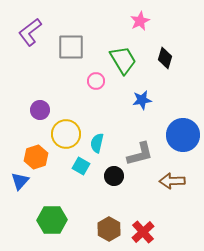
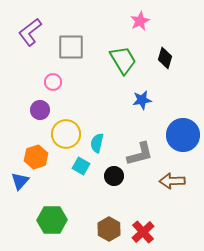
pink circle: moved 43 px left, 1 px down
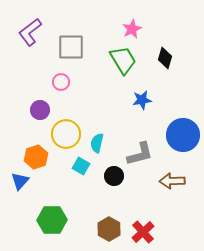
pink star: moved 8 px left, 8 px down
pink circle: moved 8 px right
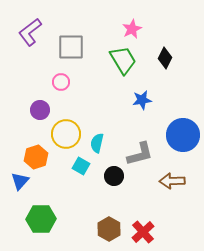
black diamond: rotated 10 degrees clockwise
green hexagon: moved 11 px left, 1 px up
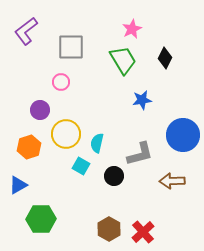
purple L-shape: moved 4 px left, 1 px up
orange hexagon: moved 7 px left, 10 px up
blue triangle: moved 2 px left, 4 px down; rotated 18 degrees clockwise
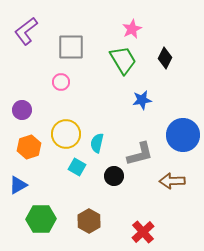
purple circle: moved 18 px left
cyan square: moved 4 px left, 1 px down
brown hexagon: moved 20 px left, 8 px up
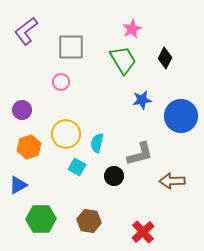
blue circle: moved 2 px left, 19 px up
brown hexagon: rotated 20 degrees counterclockwise
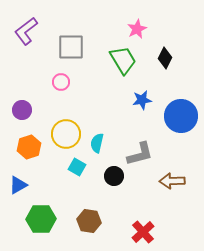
pink star: moved 5 px right
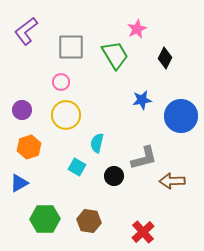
green trapezoid: moved 8 px left, 5 px up
yellow circle: moved 19 px up
gray L-shape: moved 4 px right, 4 px down
blue triangle: moved 1 px right, 2 px up
green hexagon: moved 4 px right
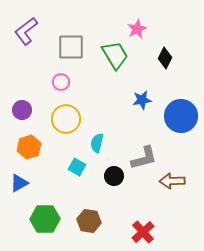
yellow circle: moved 4 px down
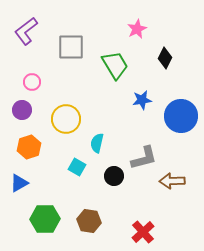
green trapezoid: moved 10 px down
pink circle: moved 29 px left
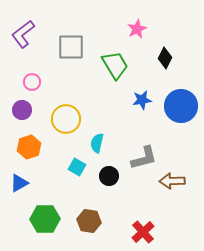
purple L-shape: moved 3 px left, 3 px down
blue circle: moved 10 px up
black circle: moved 5 px left
